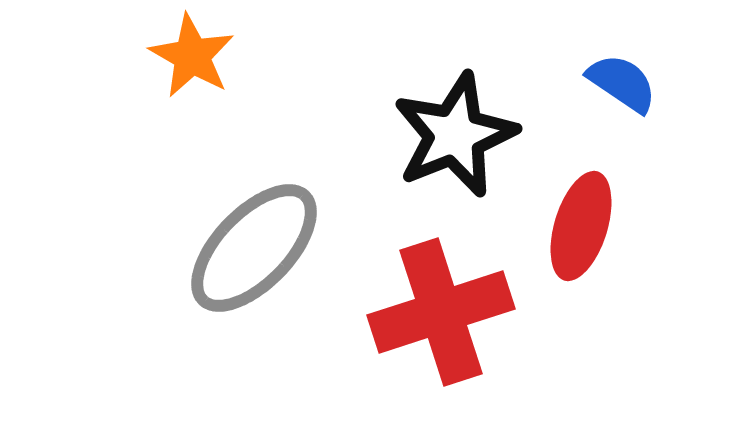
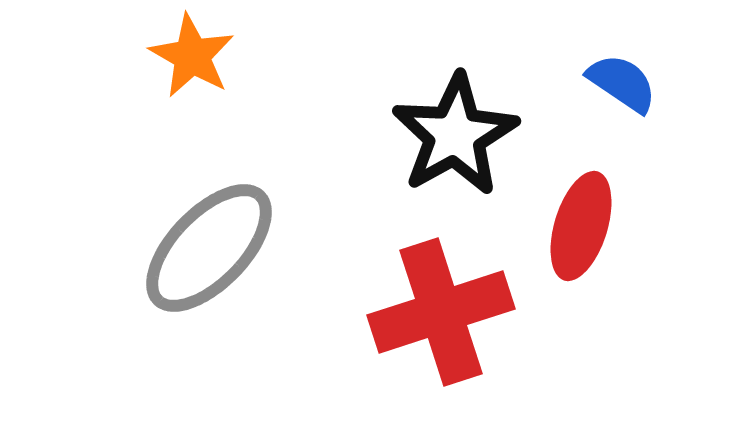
black star: rotated 7 degrees counterclockwise
gray ellipse: moved 45 px left
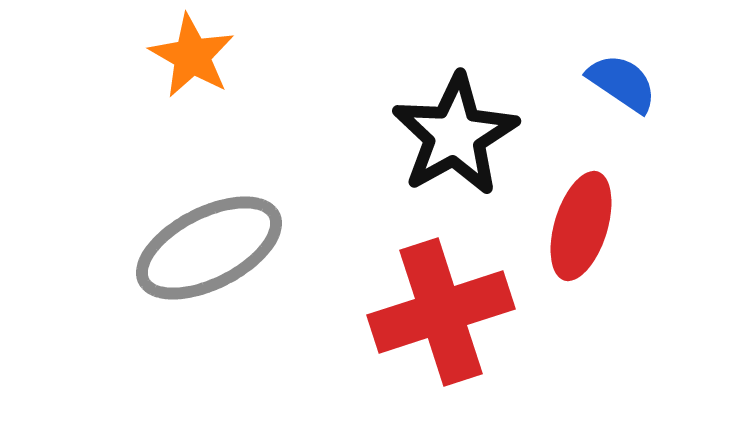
gray ellipse: rotated 19 degrees clockwise
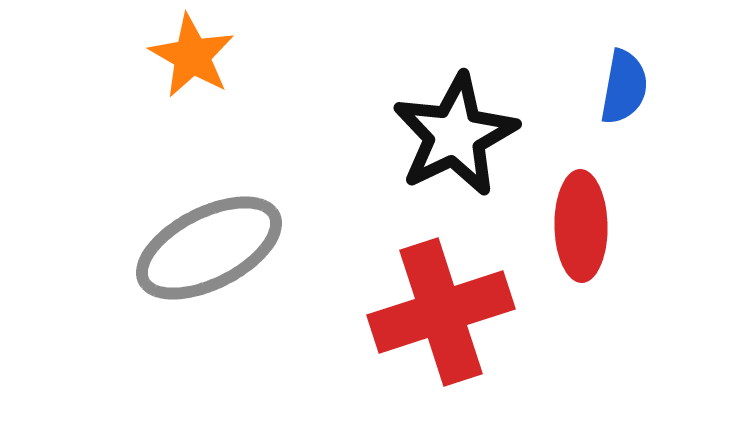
blue semicircle: moved 2 px right, 4 px down; rotated 66 degrees clockwise
black star: rotated 3 degrees clockwise
red ellipse: rotated 18 degrees counterclockwise
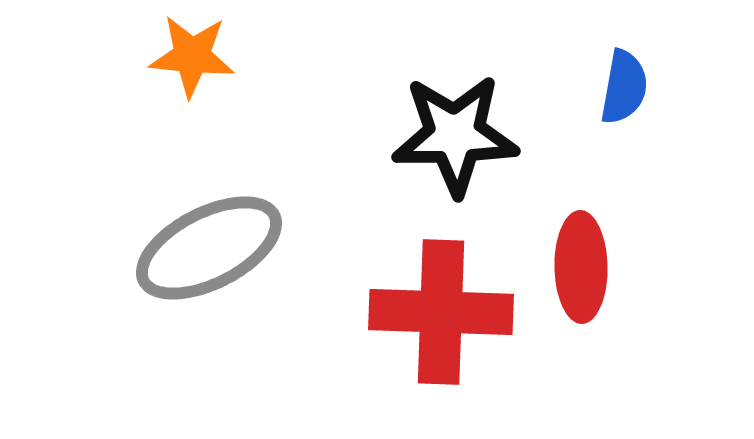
orange star: rotated 24 degrees counterclockwise
black star: rotated 25 degrees clockwise
red ellipse: moved 41 px down
red cross: rotated 20 degrees clockwise
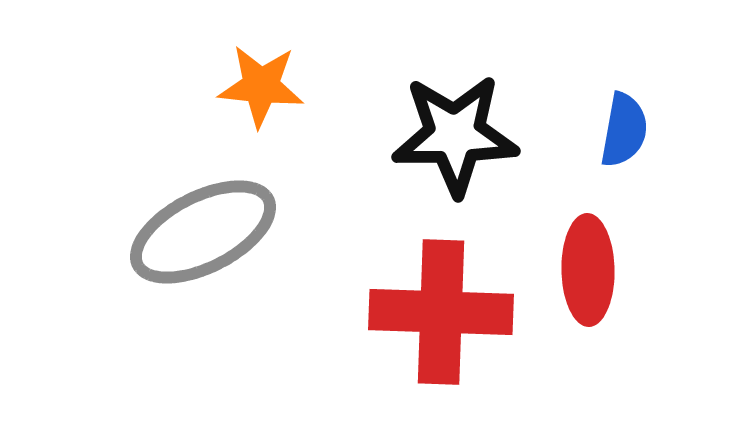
orange star: moved 69 px right, 30 px down
blue semicircle: moved 43 px down
gray ellipse: moved 6 px left, 16 px up
red ellipse: moved 7 px right, 3 px down
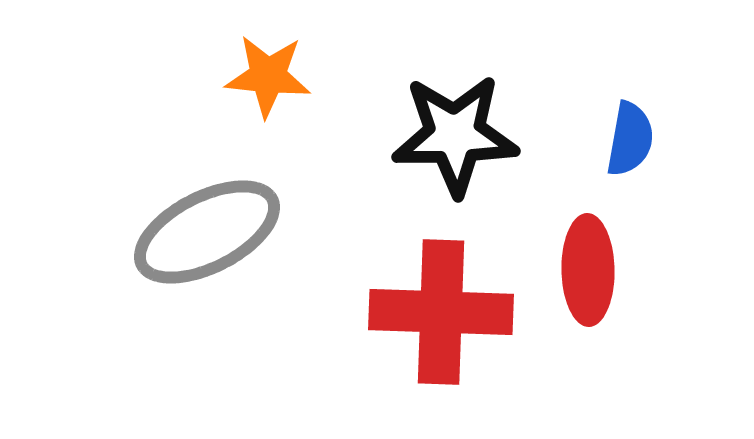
orange star: moved 7 px right, 10 px up
blue semicircle: moved 6 px right, 9 px down
gray ellipse: moved 4 px right
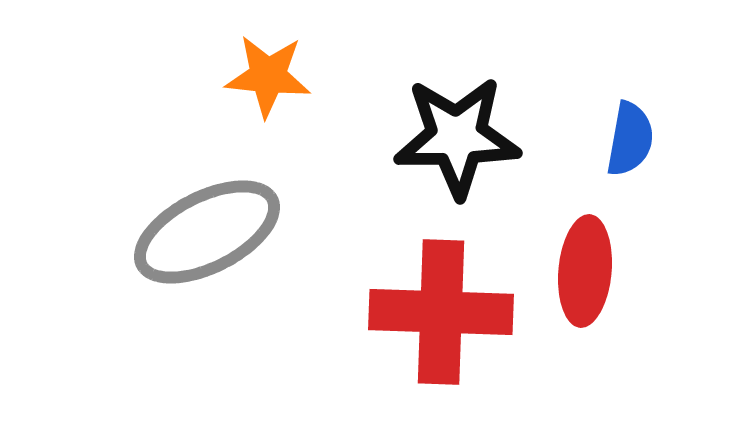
black star: moved 2 px right, 2 px down
red ellipse: moved 3 px left, 1 px down; rotated 6 degrees clockwise
